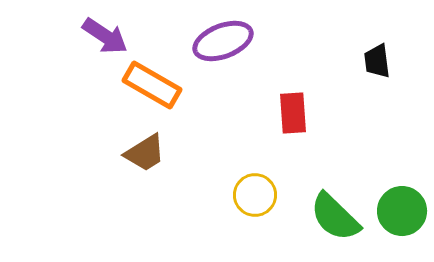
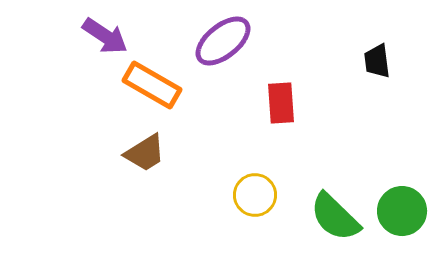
purple ellipse: rotated 18 degrees counterclockwise
red rectangle: moved 12 px left, 10 px up
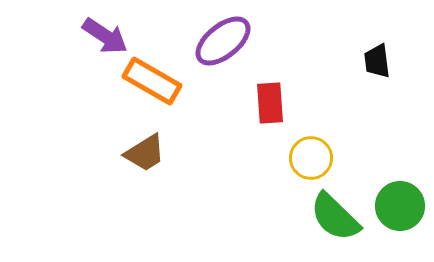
orange rectangle: moved 4 px up
red rectangle: moved 11 px left
yellow circle: moved 56 px right, 37 px up
green circle: moved 2 px left, 5 px up
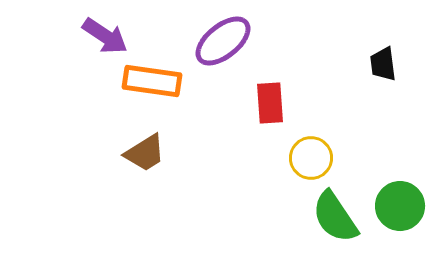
black trapezoid: moved 6 px right, 3 px down
orange rectangle: rotated 22 degrees counterclockwise
green semicircle: rotated 12 degrees clockwise
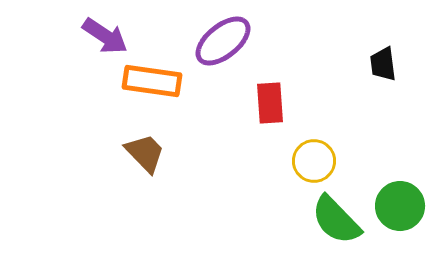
brown trapezoid: rotated 102 degrees counterclockwise
yellow circle: moved 3 px right, 3 px down
green semicircle: moved 1 px right, 3 px down; rotated 10 degrees counterclockwise
